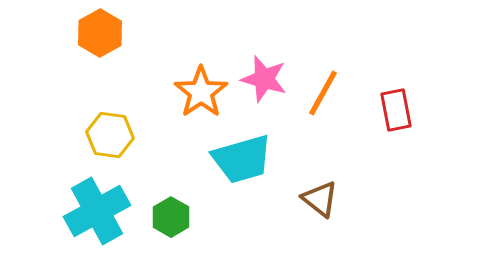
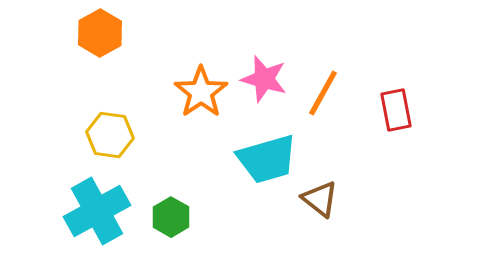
cyan trapezoid: moved 25 px right
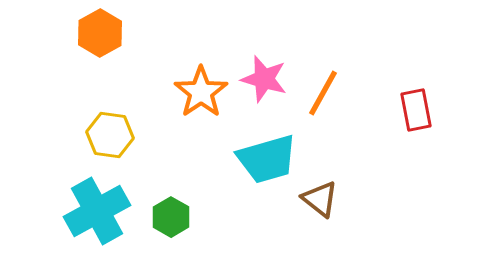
red rectangle: moved 20 px right
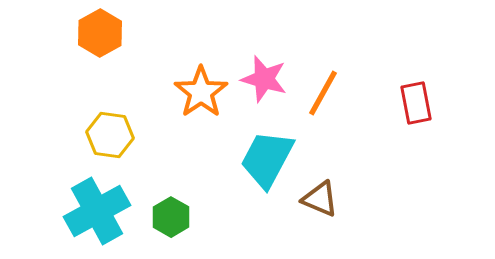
red rectangle: moved 7 px up
cyan trapezoid: rotated 134 degrees clockwise
brown triangle: rotated 15 degrees counterclockwise
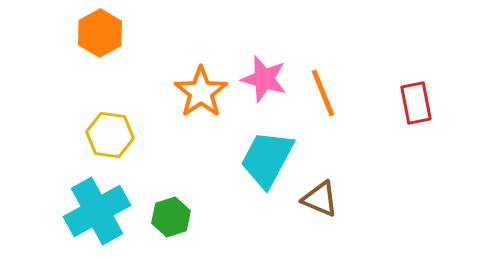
orange line: rotated 51 degrees counterclockwise
green hexagon: rotated 12 degrees clockwise
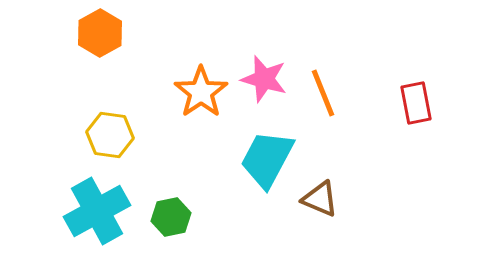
green hexagon: rotated 6 degrees clockwise
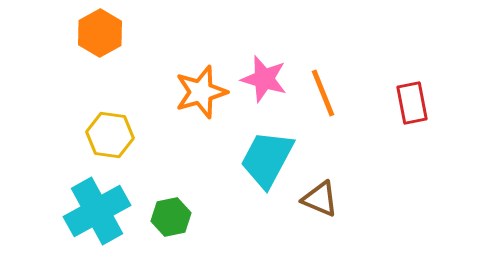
orange star: rotated 18 degrees clockwise
red rectangle: moved 4 px left
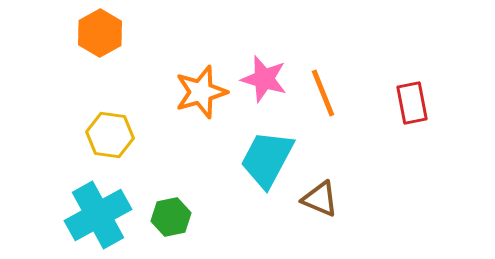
cyan cross: moved 1 px right, 4 px down
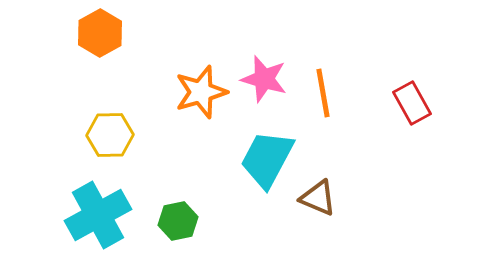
orange line: rotated 12 degrees clockwise
red rectangle: rotated 18 degrees counterclockwise
yellow hexagon: rotated 9 degrees counterclockwise
brown triangle: moved 2 px left, 1 px up
green hexagon: moved 7 px right, 4 px down
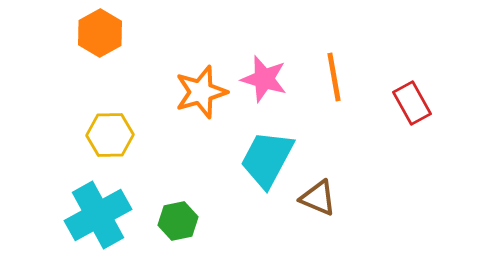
orange line: moved 11 px right, 16 px up
